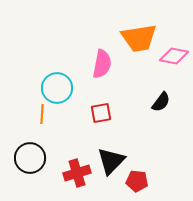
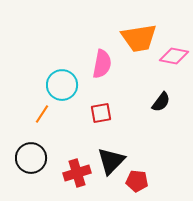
cyan circle: moved 5 px right, 3 px up
orange line: rotated 30 degrees clockwise
black circle: moved 1 px right
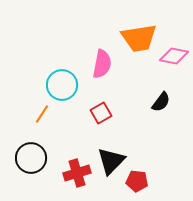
red square: rotated 20 degrees counterclockwise
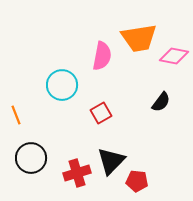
pink semicircle: moved 8 px up
orange line: moved 26 px left, 1 px down; rotated 54 degrees counterclockwise
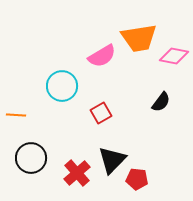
pink semicircle: rotated 48 degrees clockwise
cyan circle: moved 1 px down
orange line: rotated 66 degrees counterclockwise
black triangle: moved 1 px right, 1 px up
red cross: rotated 24 degrees counterclockwise
red pentagon: moved 2 px up
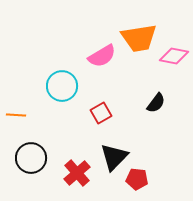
black semicircle: moved 5 px left, 1 px down
black triangle: moved 2 px right, 3 px up
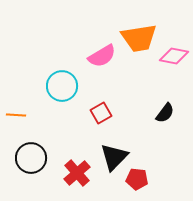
black semicircle: moved 9 px right, 10 px down
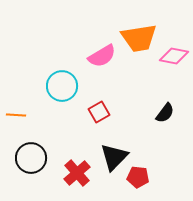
red square: moved 2 px left, 1 px up
red pentagon: moved 1 px right, 2 px up
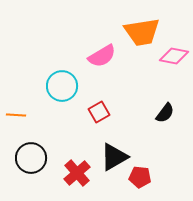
orange trapezoid: moved 3 px right, 6 px up
black triangle: rotated 16 degrees clockwise
red pentagon: moved 2 px right
